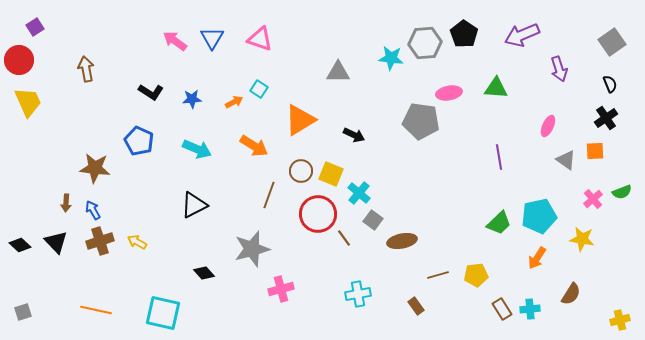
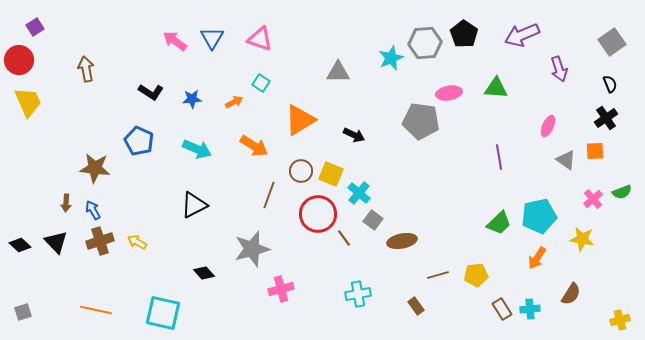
cyan star at (391, 58): rotated 30 degrees counterclockwise
cyan square at (259, 89): moved 2 px right, 6 px up
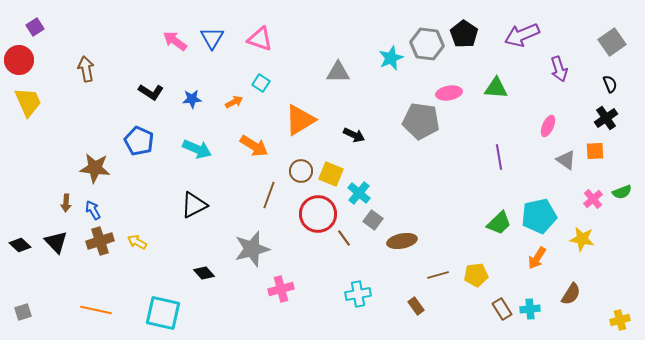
gray hexagon at (425, 43): moved 2 px right, 1 px down; rotated 12 degrees clockwise
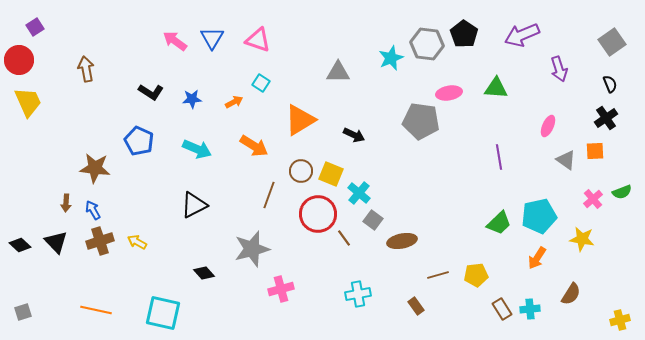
pink triangle at (260, 39): moved 2 px left, 1 px down
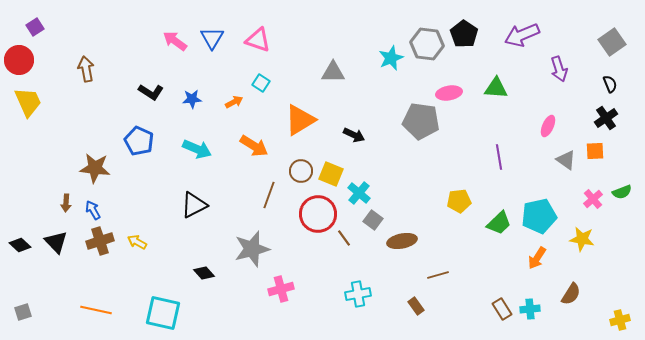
gray triangle at (338, 72): moved 5 px left
yellow pentagon at (476, 275): moved 17 px left, 74 px up
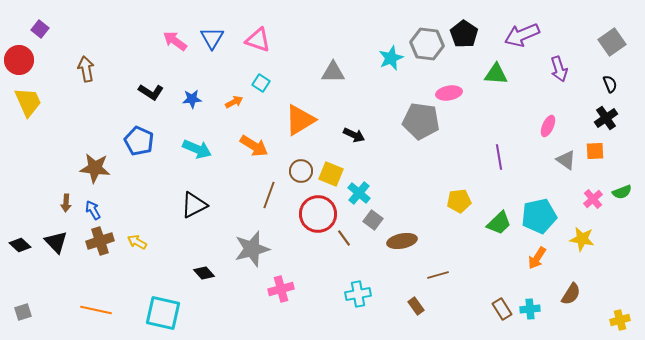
purple square at (35, 27): moved 5 px right, 2 px down; rotated 18 degrees counterclockwise
green triangle at (496, 88): moved 14 px up
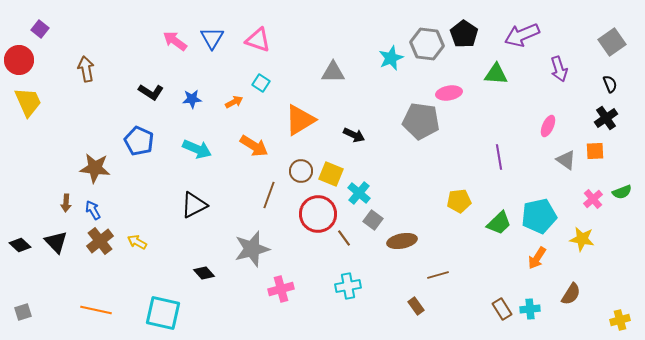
brown cross at (100, 241): rotated 20 degrees counterclockwise
cyan cross at (358, 294): moved 10 px left, 8 px up
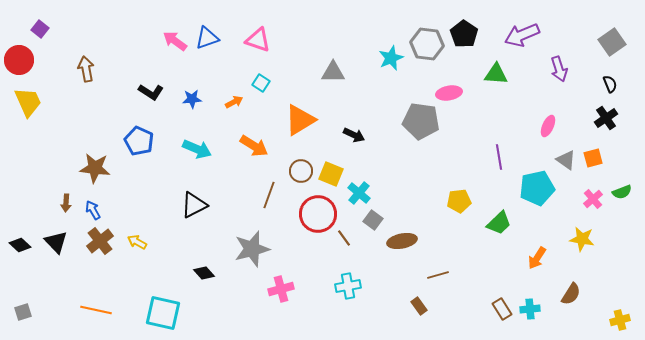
blue triangle at (212, 38): moved 5 px left; rotated 40 degrees clockwise
orange square at (595, 151): moved 2 px left, 7 px down; rotated 12 degrees counterclockwise
cyan pentagon at (539, 216): moved 2 px left, 28 px up
brown rectangle at (416, 306): moved 3 px right
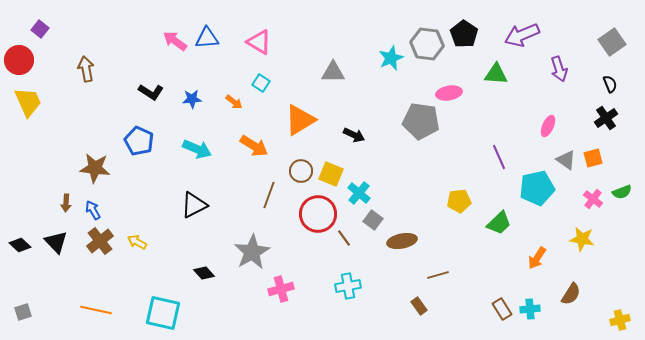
blue triangle at (207, 38): rotated 15 degrees clockwise
pink triangle at (258, 40): moved 1 px right, 2 px down; rotated 12 degrees clockwise
orange arrow at (234, 102): rotated 66 degrees clockwise
purple line at (499, 157): rotated 15 degrees counterclockwise
pink cross at (593, 199): rotated 12 degrees counterclockwise
gray star at (252, 249): moved 3 px down; rotated 15 degrees counterclockwise
